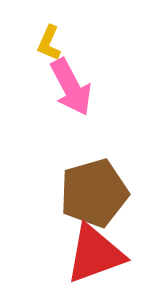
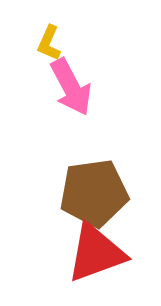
brown pentagon: rotated 8 degrees clockwise
red triangle: moved 1 px right, 1 px up
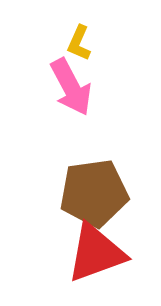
yellow L-shape: moved 30 px right
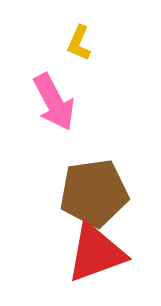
pink arrow: moved 17 px left, 15 px down
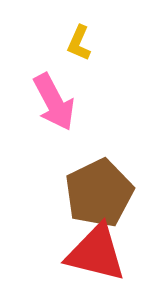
brown pentagon: moved 5 px right; rotated 18 degrees counterclockwise
red triangle: rotated 34 degrees clockwise
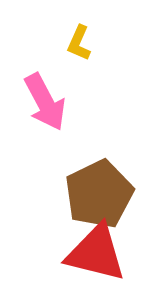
pink arrow: moved 9 px left
brown pentagon: moved 1 px down
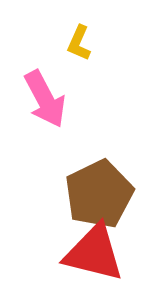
pink arrow: moved 3 px up
red triangle: moved 2 px left
